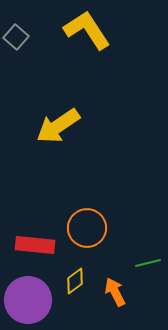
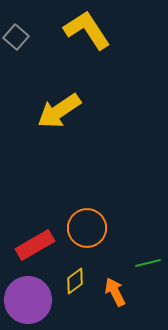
yellow arrow: moved 1 px right, 15 px up
red rectangle: rotated 36 degrees counterclockwise
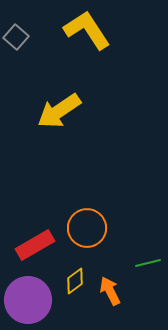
orange arrow: moved 5 px left, 1 px up
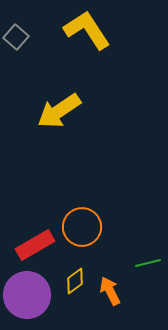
orange circle: moved 5 px left, 1 px up
purple circle: moved 1 px left, 5 px up
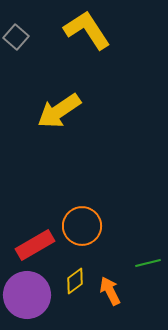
orange circle: moved 1 px up
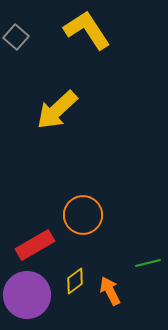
yellow arrow: moved 2 px left, 1 px up; rotated 9 degrees counterclockwise
orange circle: moved 1 px right, 11 px up
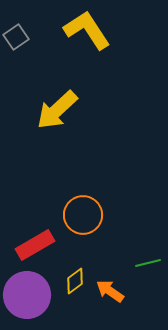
gray square: rotated 15 degrees clockwise
orange arrow: rotated 28 degrees counterclockwise
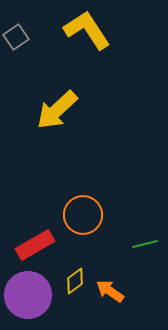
green line: moved 3 px left, 19 px up
purple circle: moved 1 px right
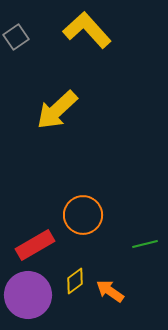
yellow L-shape: rotated 9 degrees counterclockwise
